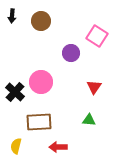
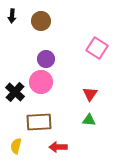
pink square: moved 12 px down
purple circle: moved 25 px left, 6 px down
red triangle: moved 4 px left, 7 px down
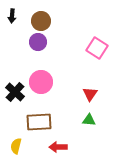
purple circle: moved 8 px left, 17 px up
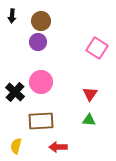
brown rectangle: moved 2 px right, 1 px up
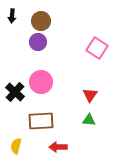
red triangle: moved 1 px down
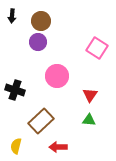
pink circle: moved 16 px right, 6 px up
black cross: moved 2 px up; rotated 24 degrees counterclockwise
brown rectangle: rotated 40 degrees counterclockwise
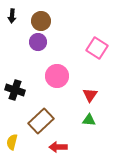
yellow semicircle: moved 4 px left, 4 px up
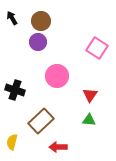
black arrow: moved 2 px down; rotated 144 degrees clockwise
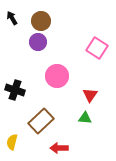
green triangle: moved 4 px left, 2 px up
red arrow: moved 1 px right, 1 px down
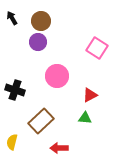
red triangle: rotated 28 degrees clockwise
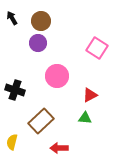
purple circle: moved 1 px down
